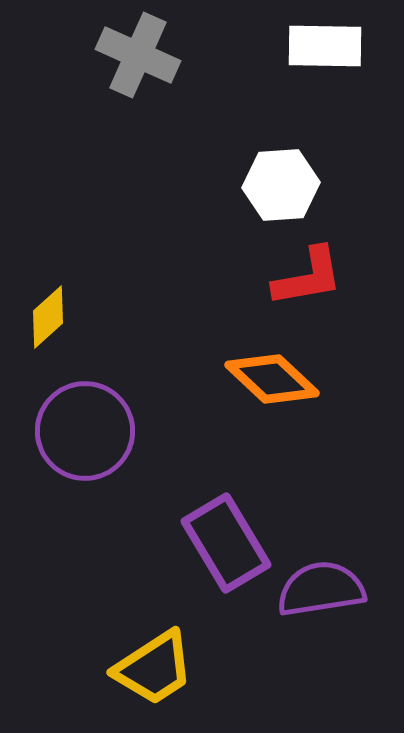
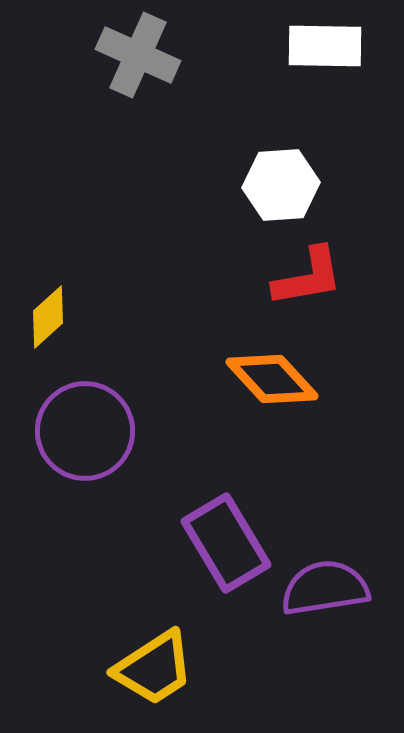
orange diamond: rotated 4 degrees clockwise
purple semicircle: moved 4 px right, 1 px up
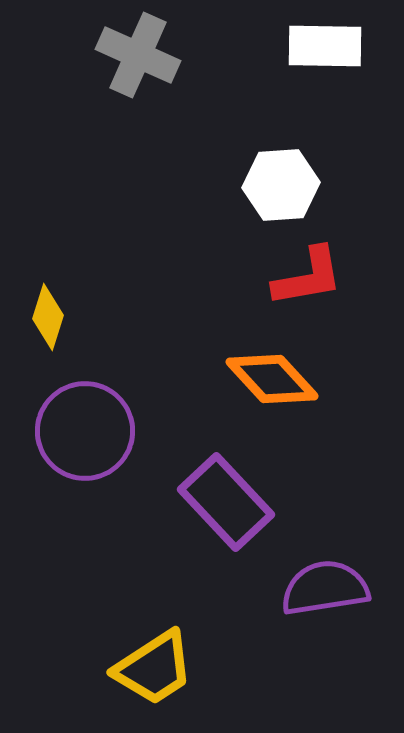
yellow diamond: rotated 30 degrees counterclockwise
purple rectangle: moved 41 px up; rotated 12 degrees counterclockwise
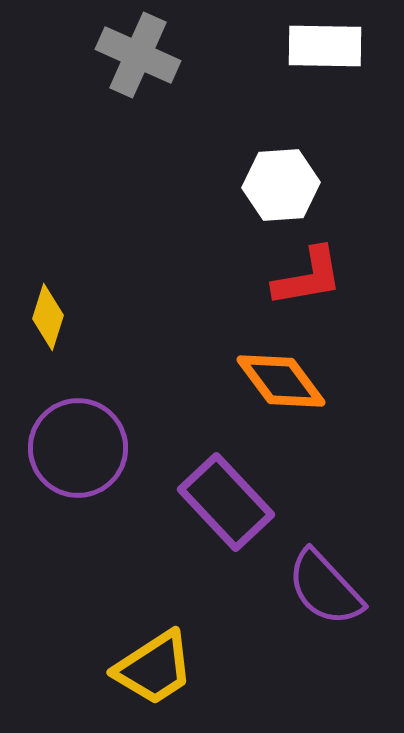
orange diamond: moved 9 px right, 2 px down; rotated 6 degrees clockwise
purple circle: moved 7 px left, 17 px down
purple semicircle: rotated 124 degrees counterclockwise
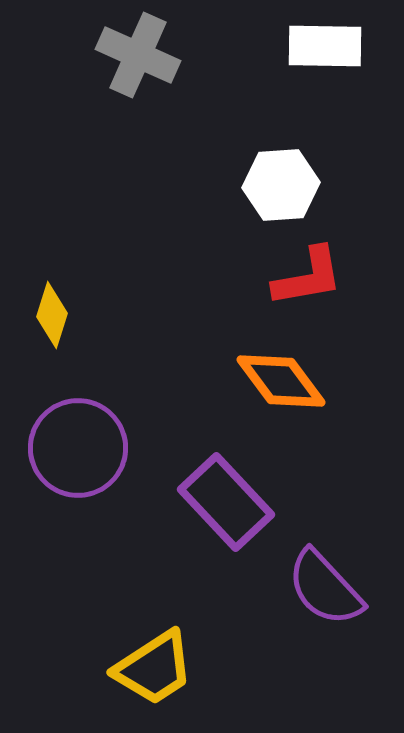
yellow diamond: moved 4 px right, 2 px up
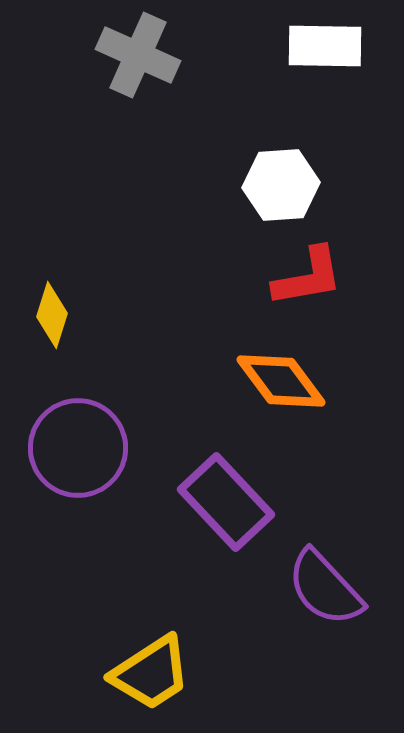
yellow trapezoid: moved 3 px left, 5 px down
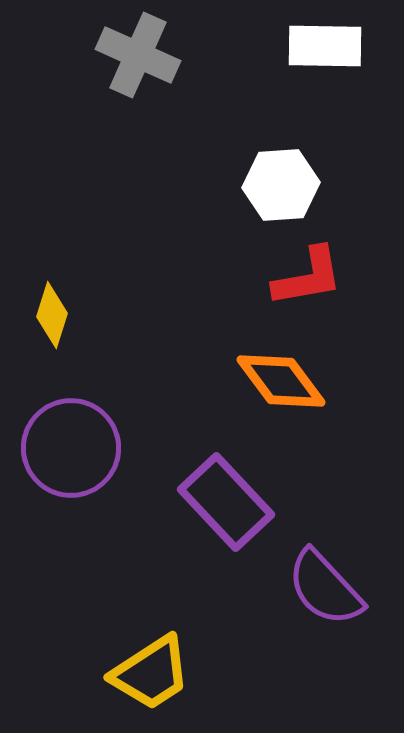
purple circle: moved 7 px left
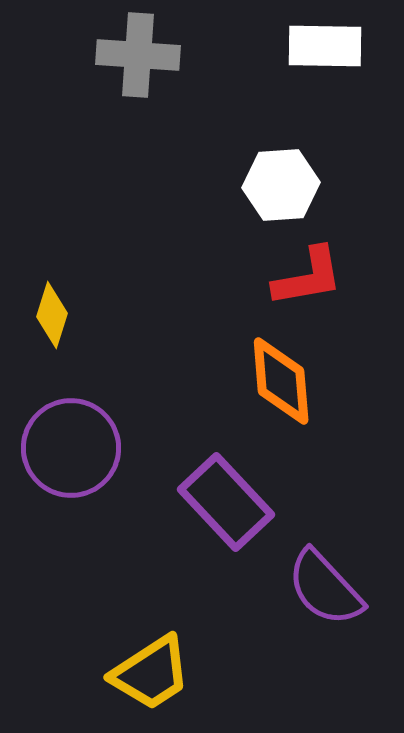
gray cross: rotated 20 degrees counterclockwise
orange diamond: rotated 32 degrees clockwise
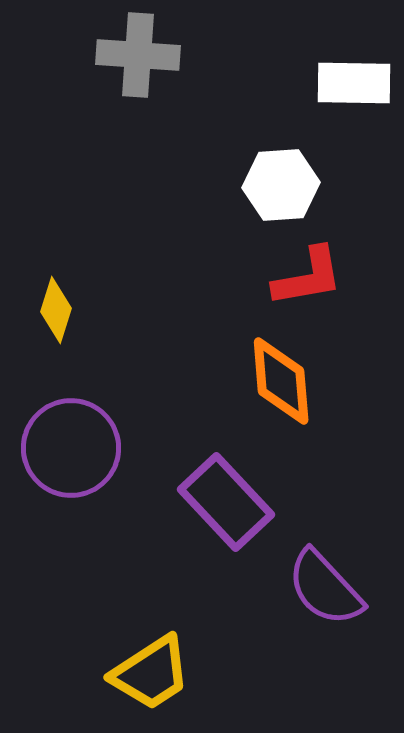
white rectangle: moved 29 px right, 37 px down
yellow diamond: moved 4 px right, 5 px up
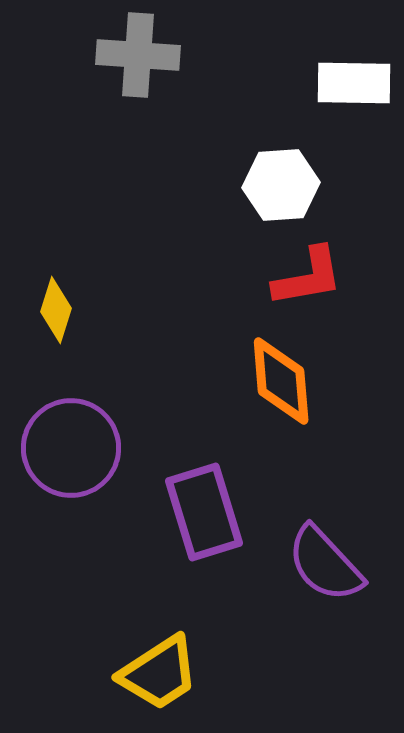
purple rectangle: moved 22 px left, 10 px down; rotated 26 degrees clockwise
purple semicircle: moved 24 px up
yellow trapezoid: moved 8 px right
